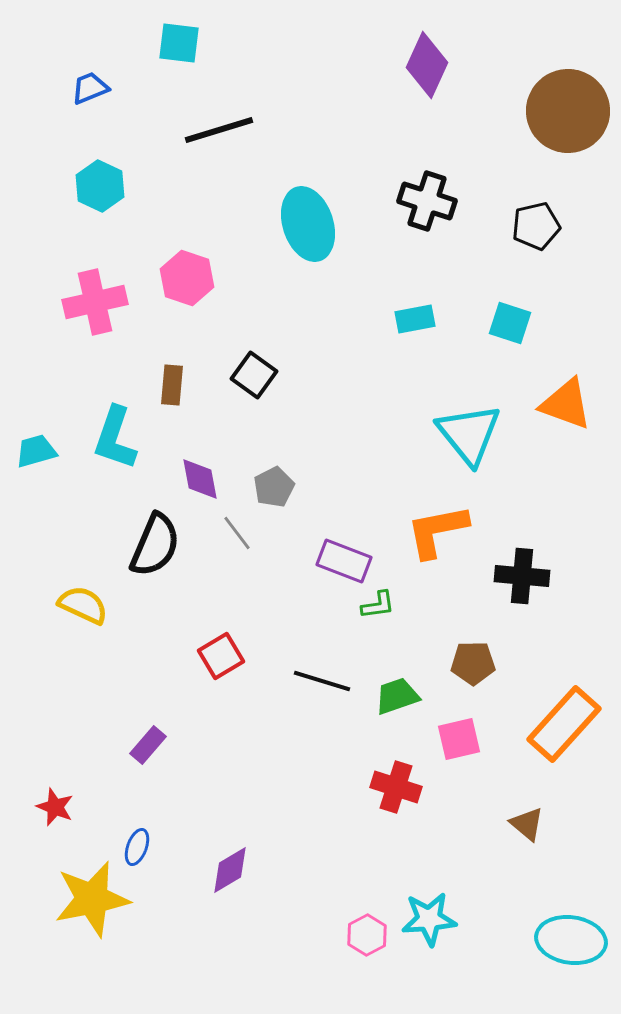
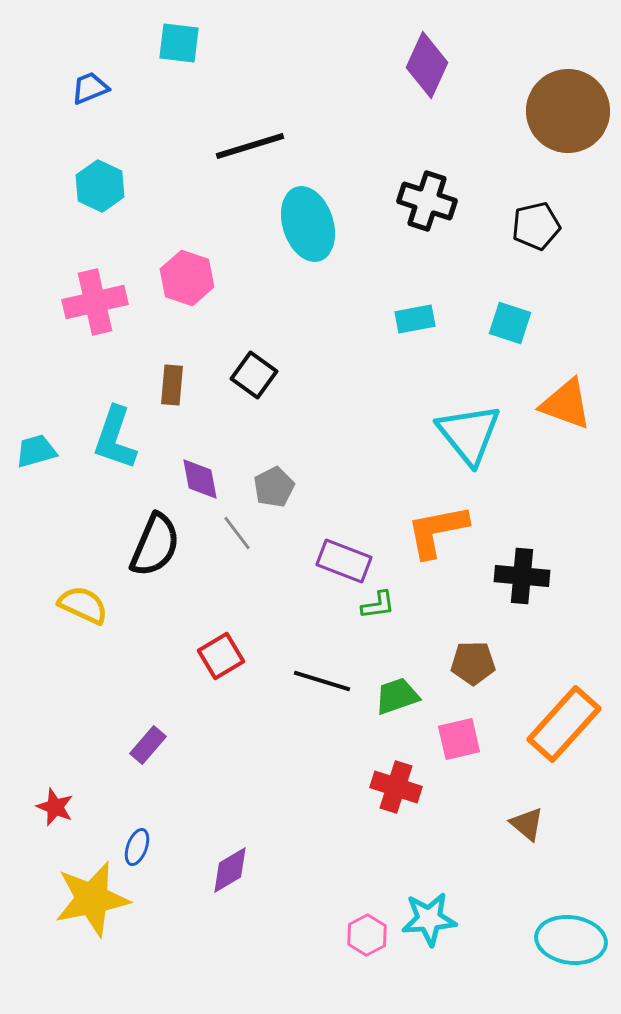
black line at (219, 130): moved 31 px right, 16 px down
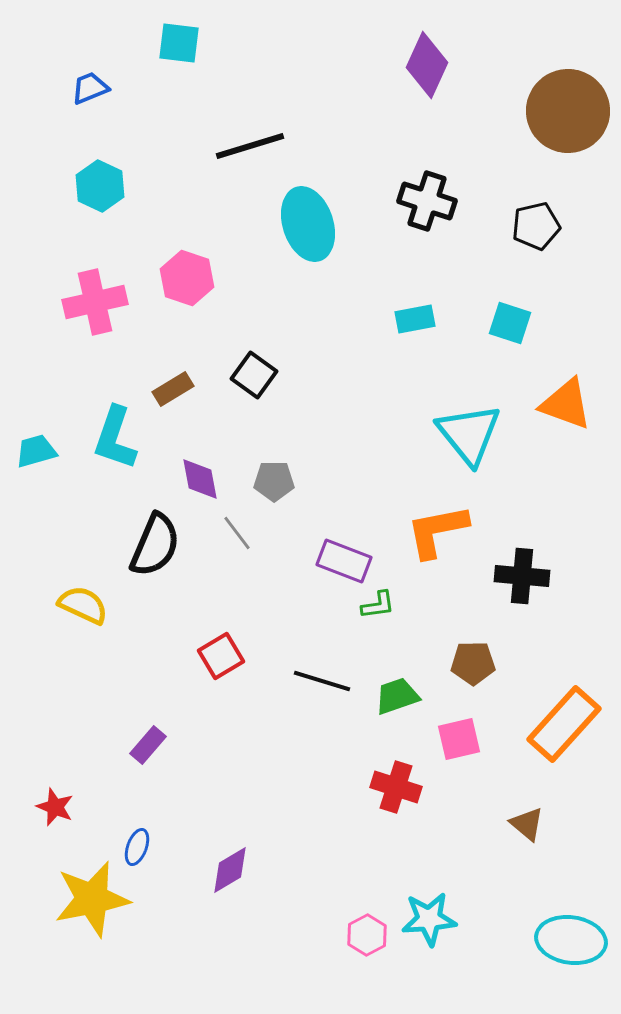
brown rectangle at (172, 385): moved 1 px right, 4 px down; rotated 54 degrees clockwise
gray pentagon at (274, 487): moved 6 px up; rotated 27 degrees clockwise
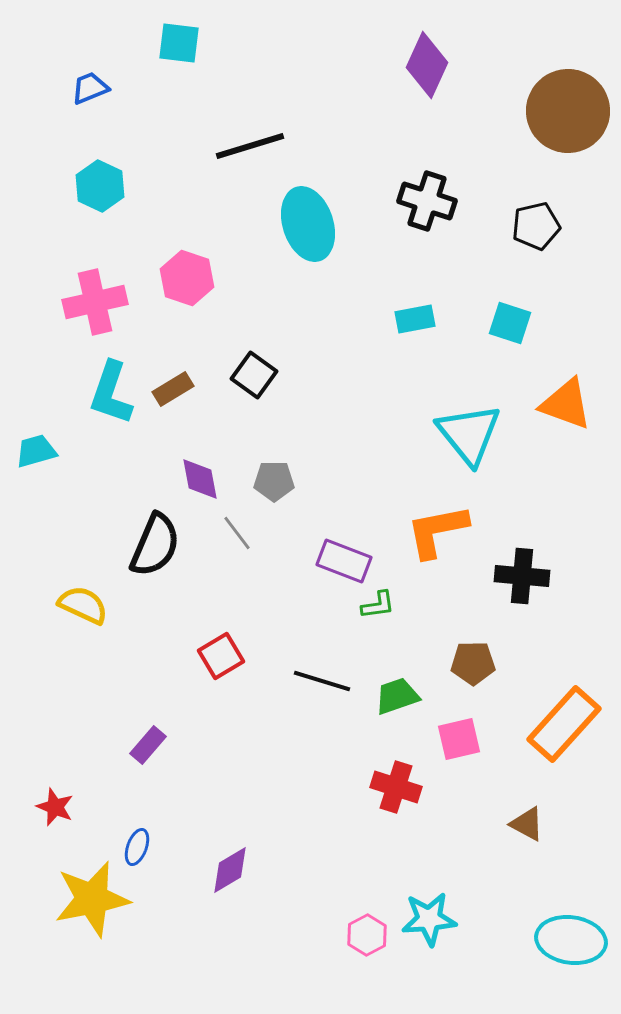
cyan L-shape at (115, 438): moved 4 px left, 45 px up
brown triangle at (527, 824): rotated 12 degrees counterclockwise
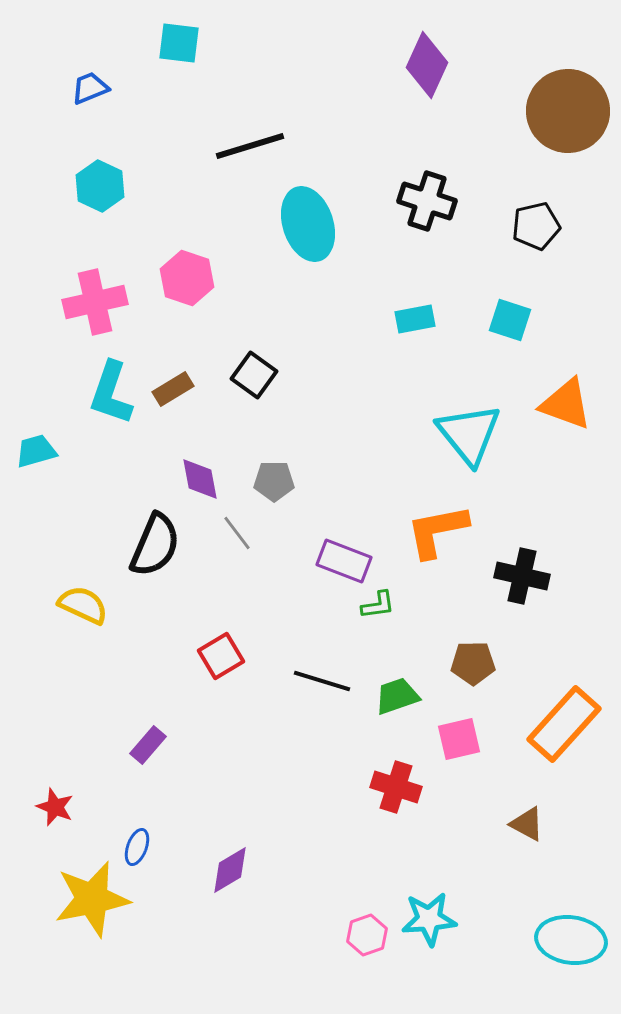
cyan square at (510, 323): moved 3 px up
black cross at (522, 576): rotated 8 degrees clockwise
pink hexagon at (367, 935): rotated 9 degrees clockwise
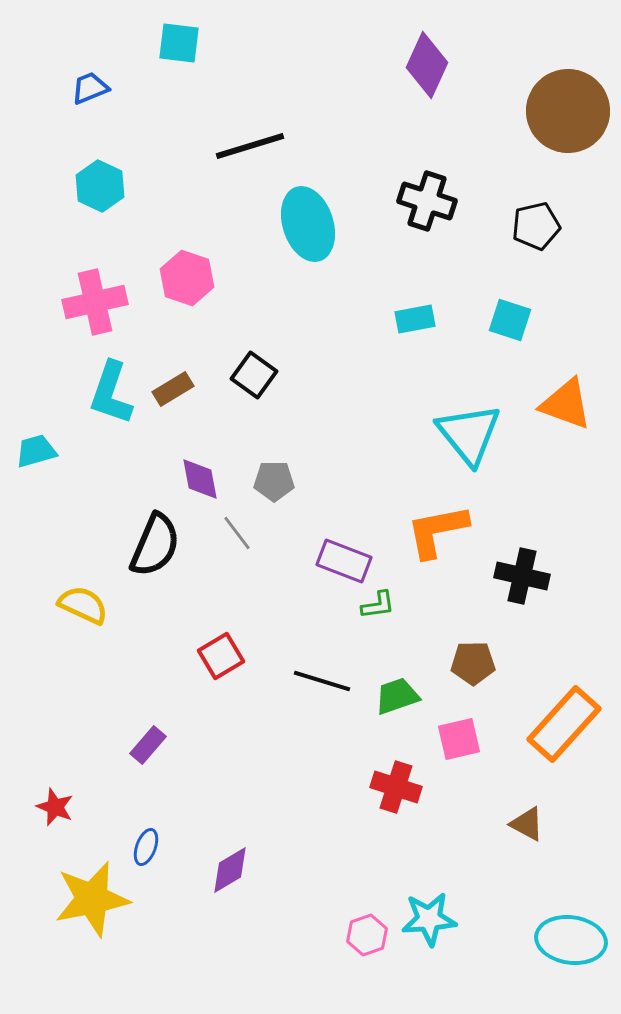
blue ellipse at (137, 847): moved 9 px right
